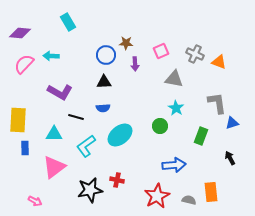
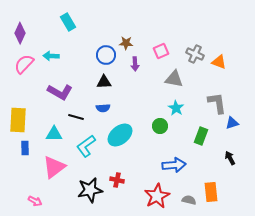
purple diamond: rotated 70 degrees counterclockwise
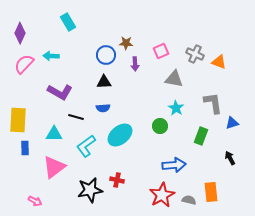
gray L-shape: moved 4 px left
red star: moved 5 px right, 1 px up
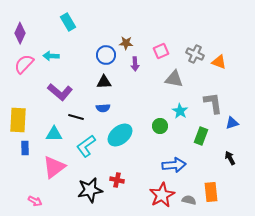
purple L-shape: rotated 10 degrees clockwise
cyan star: moved 4 px right, 3 px down
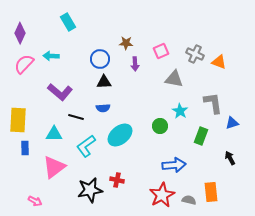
blue circle: moved 6 px left, 4 px down
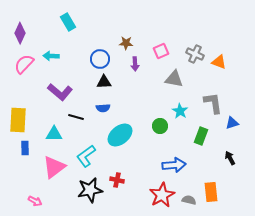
cyan L-shape: moved 10 px down
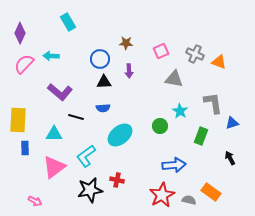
purple arrow: moved 6 px left, 7 px down
orange rectangle: rotated 48 degrees counterclockwise
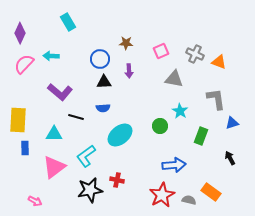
gray L-shape: moved 3 px right, 4 px up
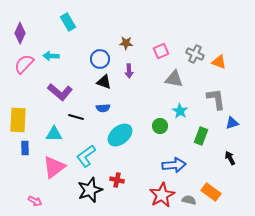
black triangle: rotated 21 degrees clockwise
black star: rotated 10 degrees counterclockwise
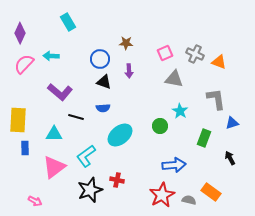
pink square: moved 4 px right, 2 px down
green rectangle: moved 3 px right, 2 px down
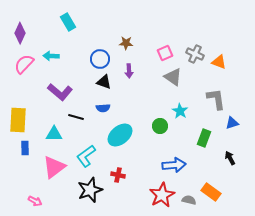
gray triangle: moved 1 px left, 2 px up; rotated 24 degrees clockwise
red cross: moved 1 px right, 5 px up
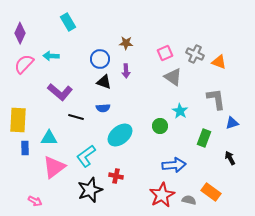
purple arrow: moved 3 px left
cyan triangle: moved 5 px left, 4 px down
red cross: moved 2 px left, 1 px down
